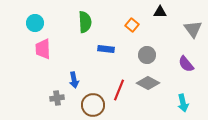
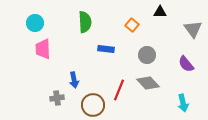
gray diamond: rotated 20 degrees clockwise
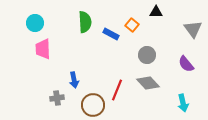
black triangle: moved 4 px left
blue rectangle: moved 5 px right, 15 px up; rotated 21 degrees clockwise
red line: moved 2 px left
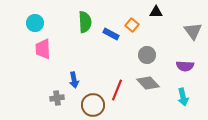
gray triangle: moved 2 px down
purple semicircle: moved 1 px left, 2 px down; rotated 48 degrees counterclockwise
cyan arrow: moved 6 px up
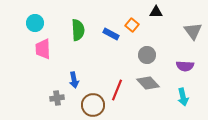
green semicircle: moved 7 px left, 8 px down
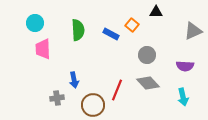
gray triangle: rotated 42 degrees clockwise
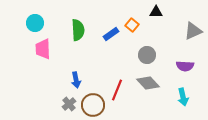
blue rectangle: rotated 63 degrees counterclockwise
blue arrow: moved 2 px right
gray cross: moved 12 px right, 6 px down; rotated 32 degrees counterclockwise
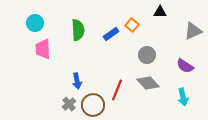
black triangle: moved 4 px right
purple semicircle: rotated 30 degrees clockwise
blue arrow: moved 1 px right, 1 px down
